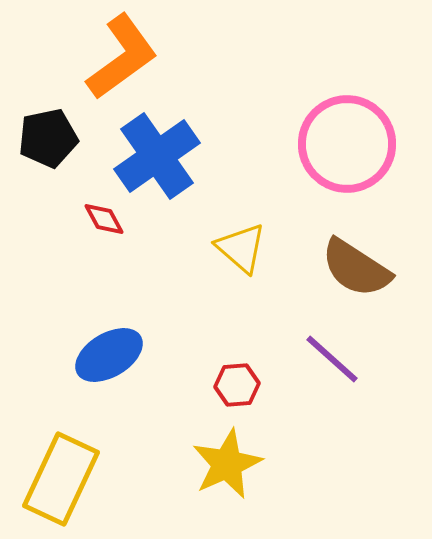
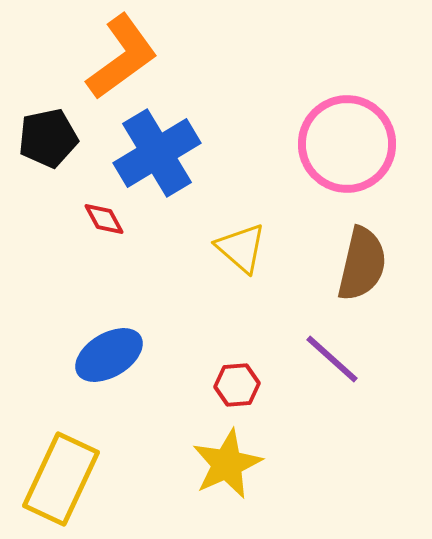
blue cross: moved 3 px up; rotated 4 degrees clockwise
brown semicircle: moved 6 px right, 4 px up; rotated 110 degrees counterclockwise
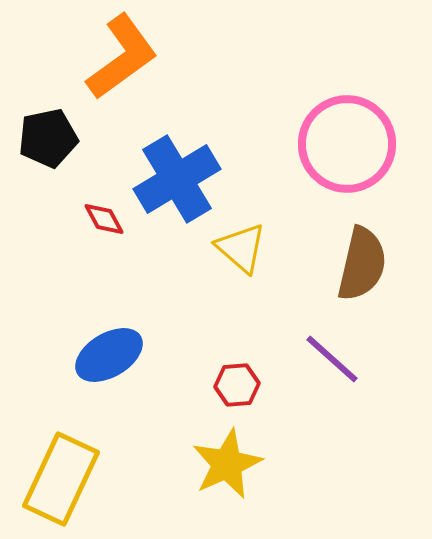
blue cross: moved 20 px right, 26 px down
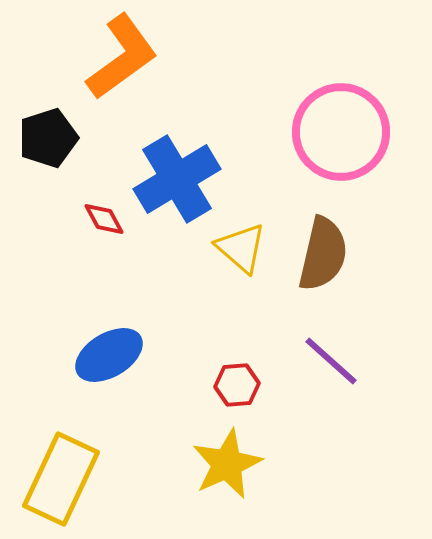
black pentagon: rotated 6 degrees counterclockwise
pink circle: moved 6 px left, 12 px up
brown semicircle: moved 39 px left, 10 px up
purple line: moved 1 px left, 2 px down
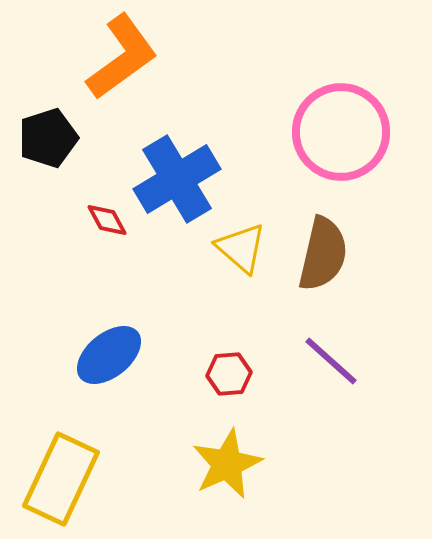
red diamond: moved 3 px right, 1 px down
blue ellipse: rotated 8 degrees counterclockwise
red hexagon: moved 8 px left, 11 px up
